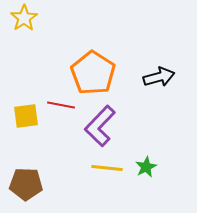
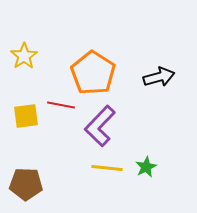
yellow star: moved 38 px down
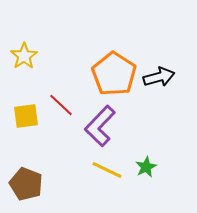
orange pentagon: moved 21 px right, 1 px down
red line: rotated 32 degrees clockwise
yellow line: moved 2 px down; rotated 20 degrees clockwise
brown pentagon: rotated 20 degrees clockwise
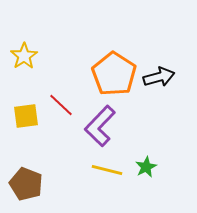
yellow line: rotated 12 degrees counterclockwise
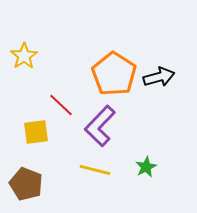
yellow square: moved 10 px right, 16 px down
yellow line: moved 12 px left
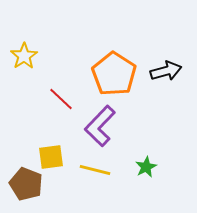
black arrow: moved 7 px right, 6 px up
red line: moved 6 px up
yellow square: moved 15 px right, 25 px down
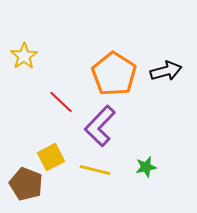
red line: moved 3 px down
yellow square: rotated 20 degrees counterclockwise
green star: rotated 15 degrees clockwise
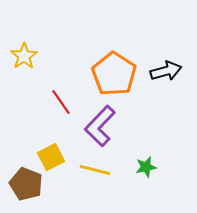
red line: rotated 12 degrees clockwise
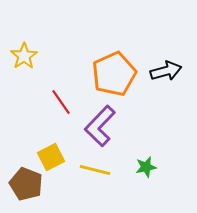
orange pentagon: rotated 15 degrees clockwise
